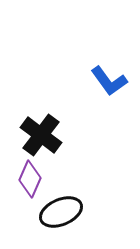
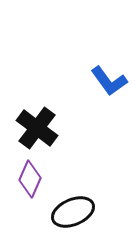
black cross: moved 4 px left, 7 px up
black ellipse: moved 12 px right
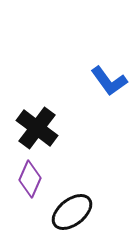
black ellipse: moved 1 px left; rotated 15 degrees counterclockwise
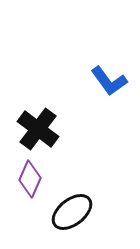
black cross: moved 1 px right, 1 px down
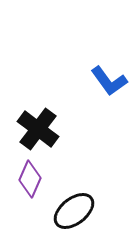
black ellipse: moved 2 px right, 1 px up
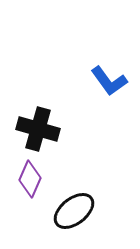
black cross: rotated 21 degrees counterclockwise
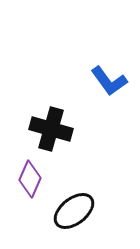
black cross: moved 13 px right
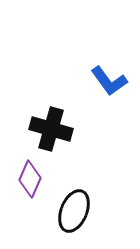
black ellipse: rotated 30 degrees counterclockwise
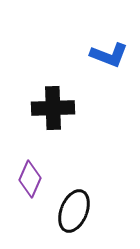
blue L-shape: moved 26 px up; rotated 33 degrees counterclockwise
black cross: moved 2 px right, 21 px up; rotated 18 degrees counterclockwise
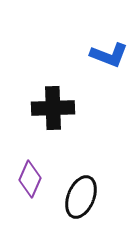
black ellipse: moved 7 px right, 14 px up
